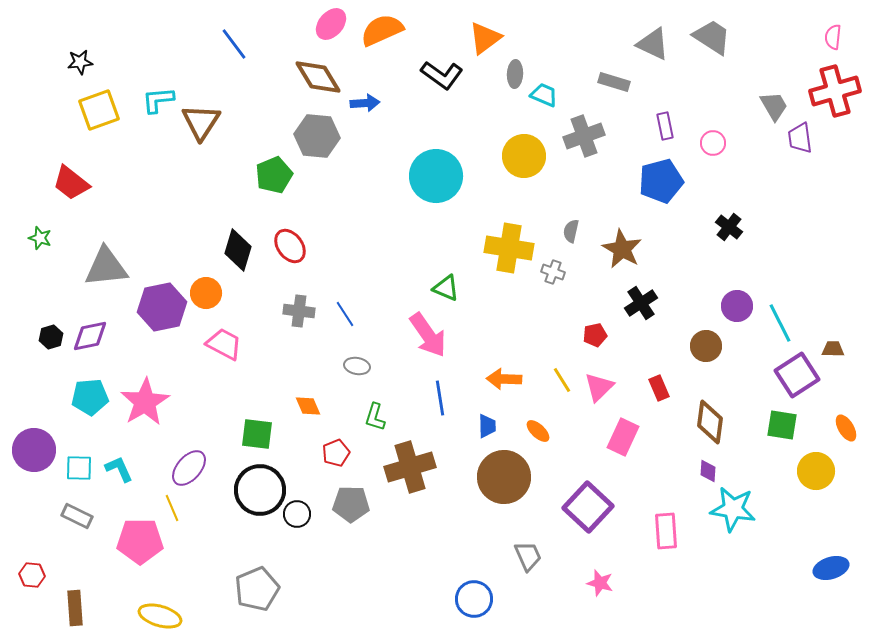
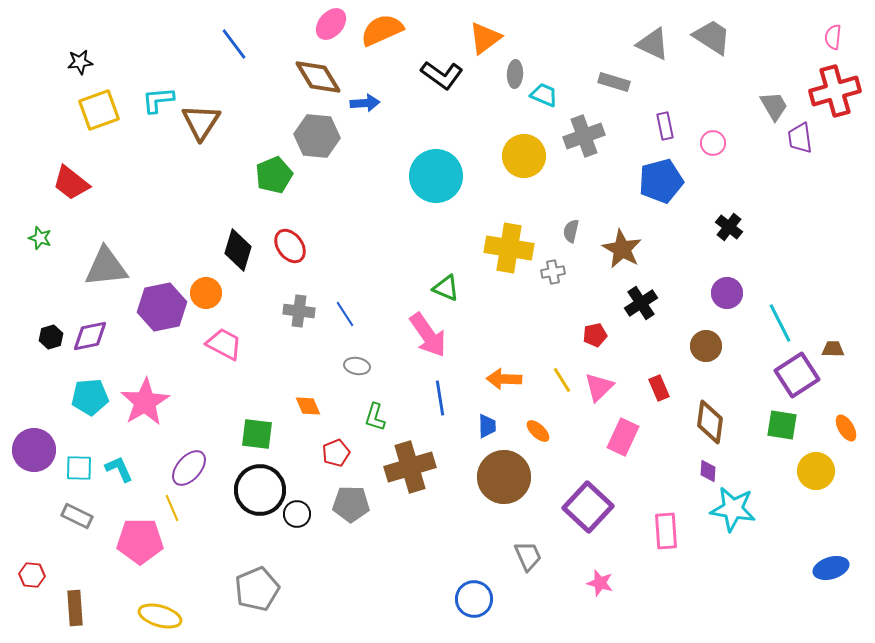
gray cross at (553, 272): rotated 30 degrees counterclockwise
purple circle at (737, 306): moved 10 px left, 13 px up
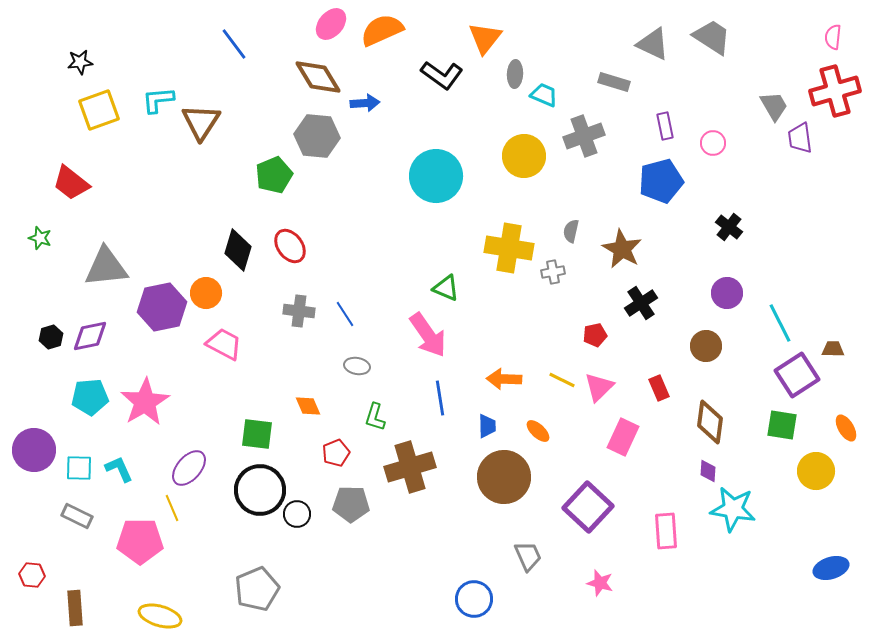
orange triangle at (485, 38): rotated 15 degrees counterclockwise
yellow line at (562, 380): rotated 32 degrees counterclockwise
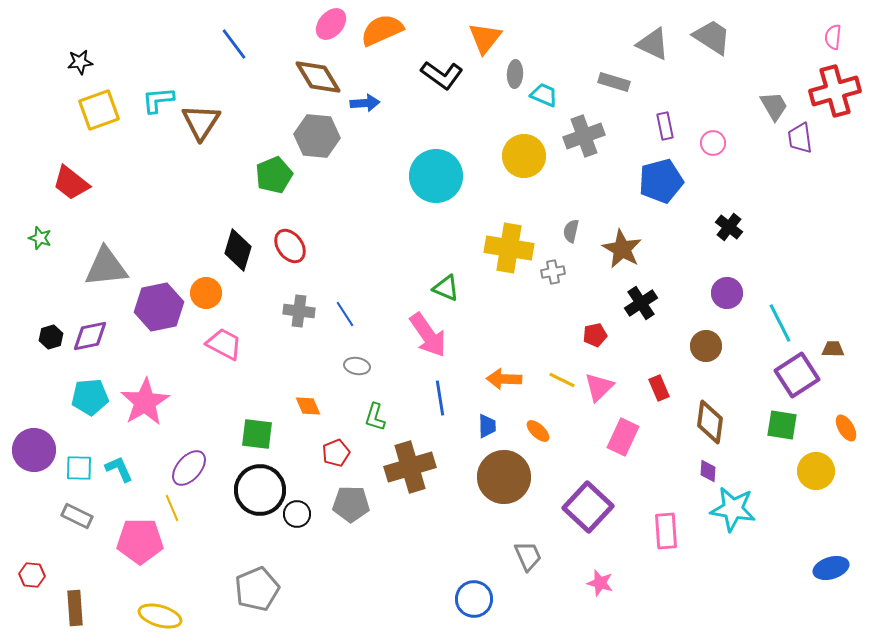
purple hexagon at (162, 307): moved 3 px left
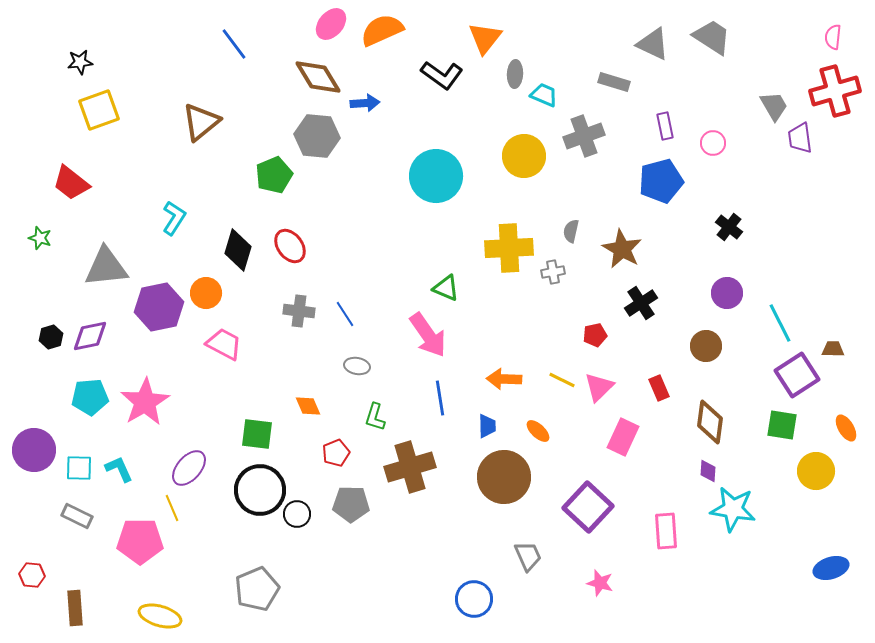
cyan L-shape at (158, 100): moved 16 px right, 118 px down; rotated 128 degrees clockwise
brown triangle at (201, 122): rotated 18 degrees clockwise
yellow cross at (509, 248): rotated 12 degrees counterclockwise
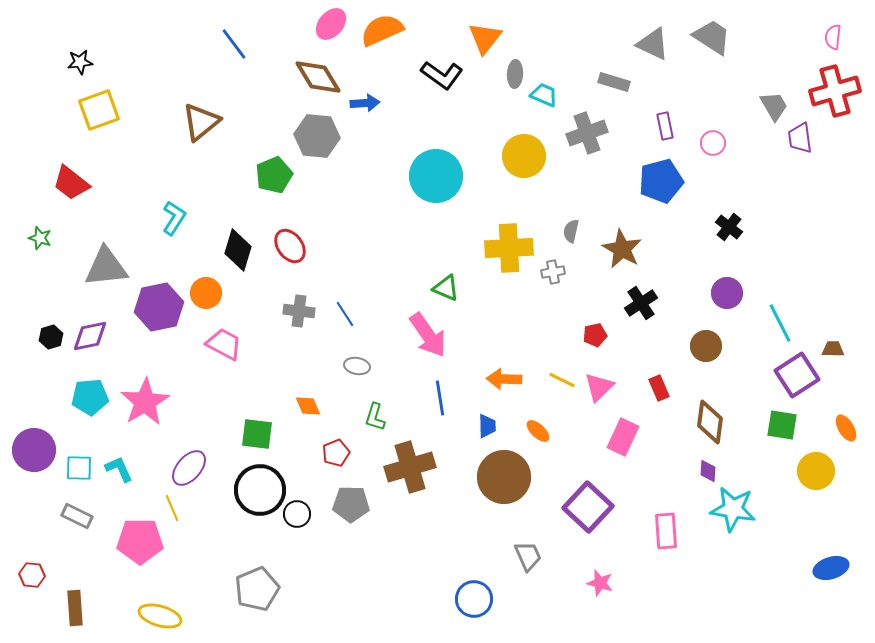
gray cross at (584, 136): moved 3 px right, 3 px up
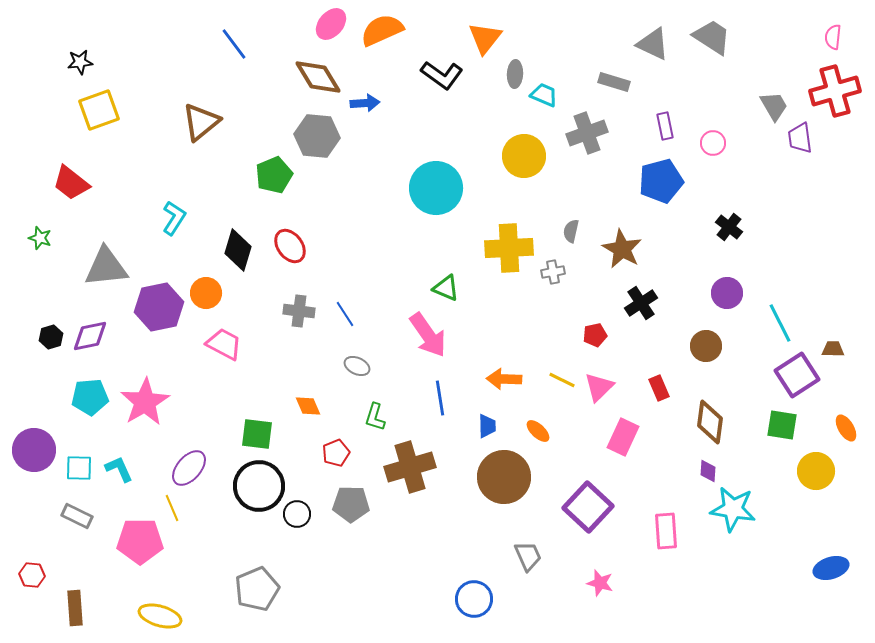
cyan circle at (436, 176): moved 12 px down
gray ellipse at (357, 366): rotated 15 degrees clockwise
black circle at (260, 490): moved 1 px left, 4 px up
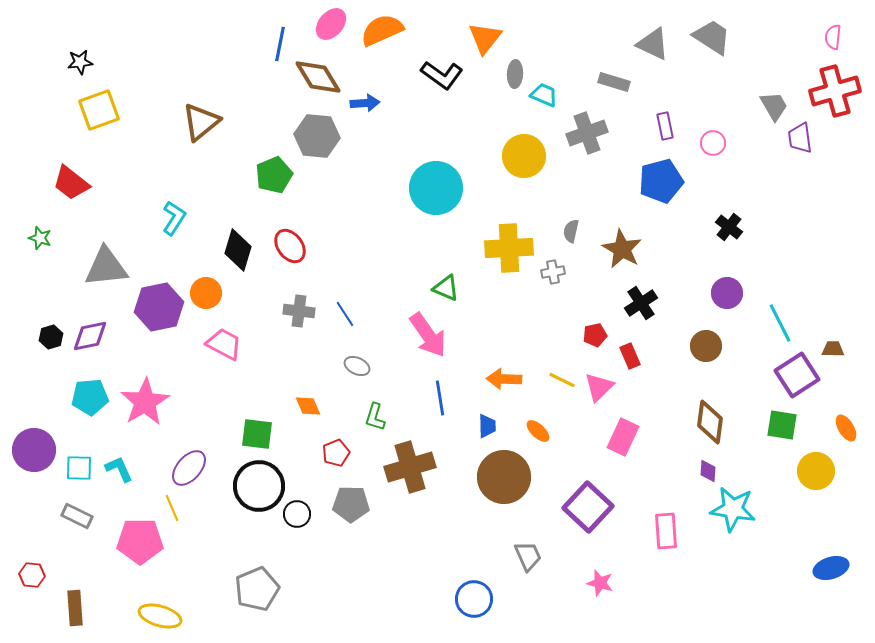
blue line at (234, 44): moved 46 px right; rotated 48 degrees clockwise
red rectangle at (659, 388): moved 29 px left, 32 px up
